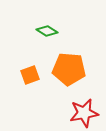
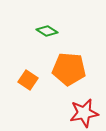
orange square: moved 2 px left, 5 px down; rotated 36 degrees counterclockwise
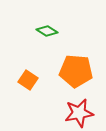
orange pentagon: moved 7 px right, 2 px down
red star: moved 5 px left
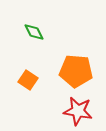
green diamond: moved 13 px left, 1 px down; rotated 30 degrees clockwise
red star: moved 1 px left, 2 px up; rotated 20 degrees clockwise
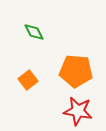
orange square: rotated 18 degrees clockwise
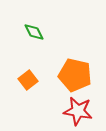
orange pentagon: moved 1 px left, 4 px down; rotated 8 degrees clockwise
